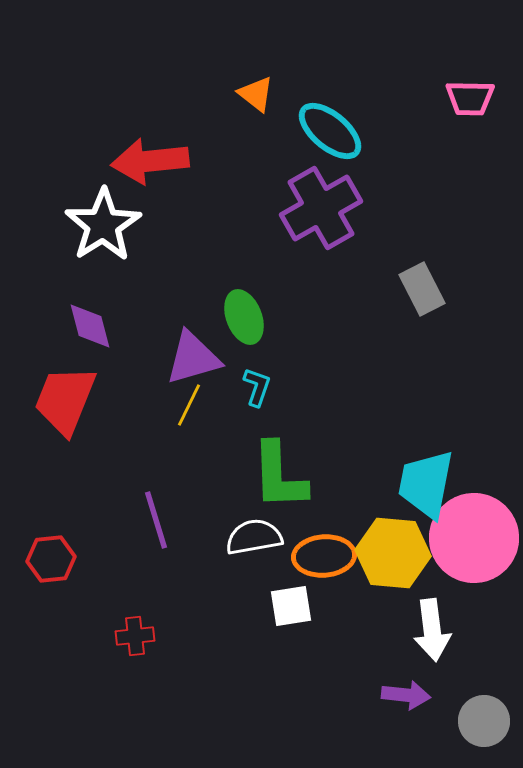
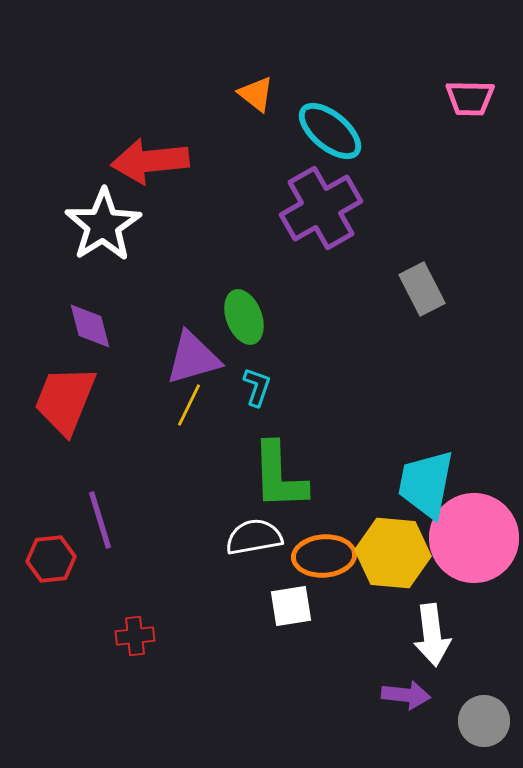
purple line: moved 56 px left
white arrow: moved 5 px down
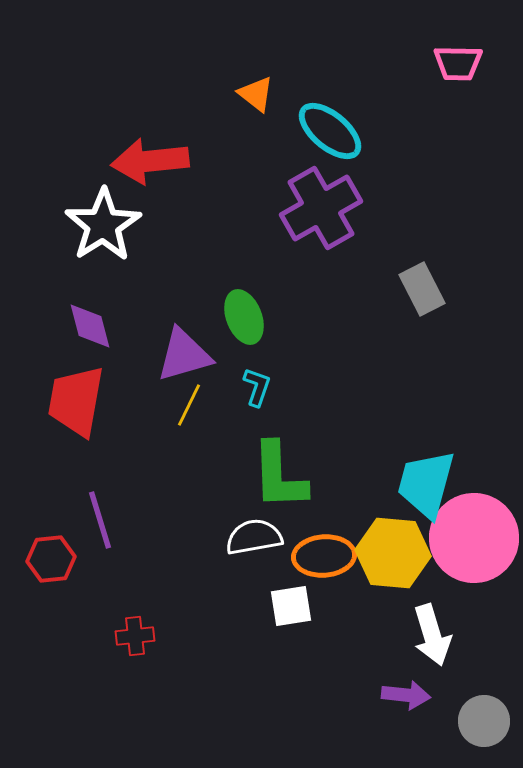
pink trapezoid: moved 12 px left, 35 px up
purple triangle: moved 9 px left, 3 px up
red trapezoid: moved 11 px right, 1 px down; rotated 12 degrees counterclockwise
cyan trapezoid: rotated 4 degrees clockwise
white arrow: rotated 10 degrees counterclockwise
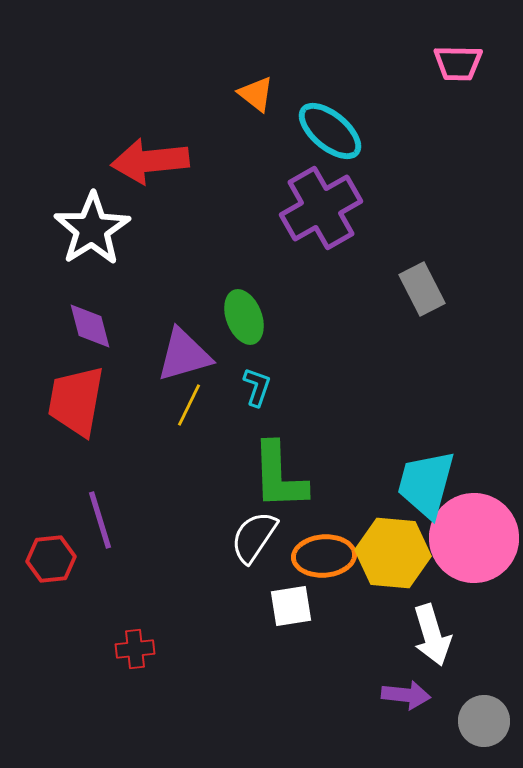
white star: moved 11 px left, 4 px down
white semicircle: rotated 46 degrees counterclockwise
red cross: moved 13 px down
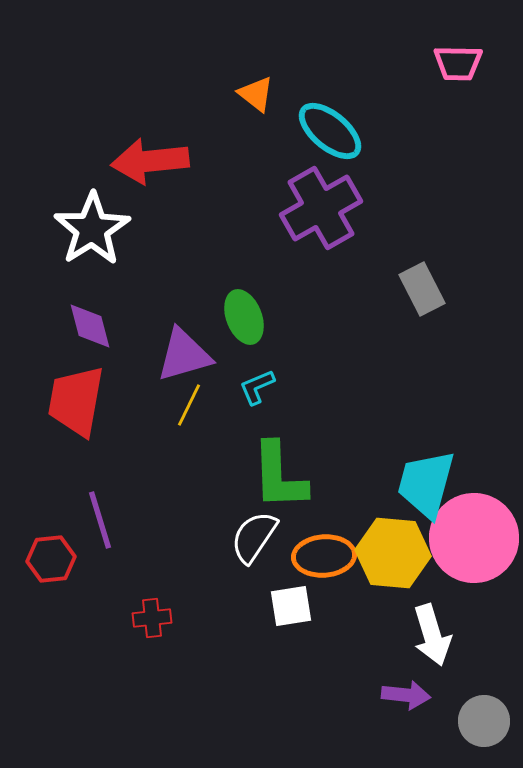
cyan L-shape: rotated 132 degrees counterclockwise
red cross: moved 17 px right, 31 px up
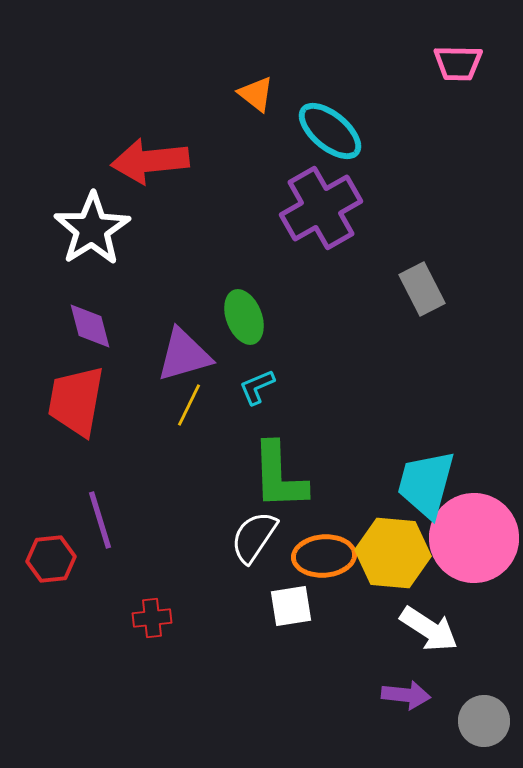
white arrow: moved 3 px left, 6 px up; rotated 40 degrees counterclockwise
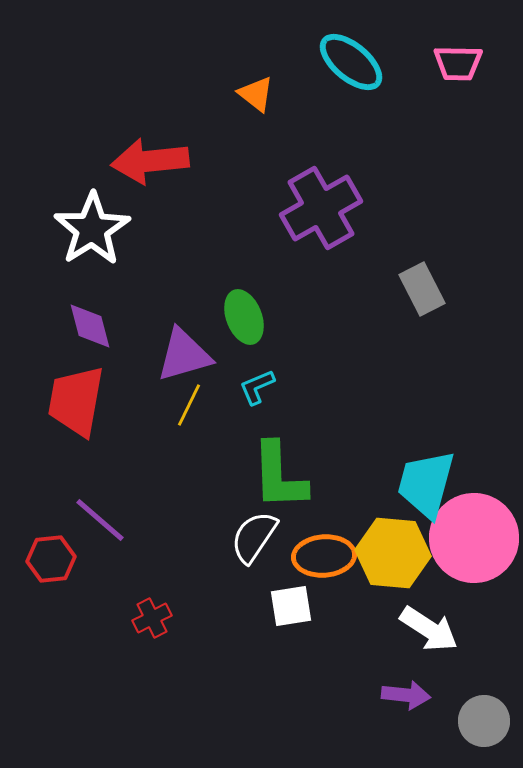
cyan ellipse: moved 21 px right, 69 px up
purple line: rotated 32 degrees counterclockwise
red cross: rotated 21 degrees counterclockwise
